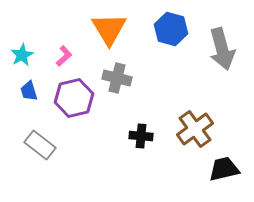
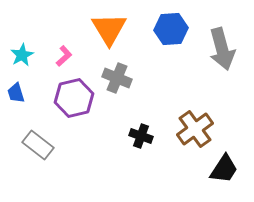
blue hexagon: rotated 20 degrees counterclockwise
gray cross: rotated 8 degrees clockwise
blue trapezoid: moved 13 px left, 2 px down
black cross: rotated 15 degrees clockwise
gray rectangle: moved 2 px left
black trapezoid: rotated 136 degrees clockwise
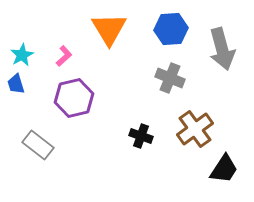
gray cross: moved 53 px right
blue trapezoid: moved 9 px up
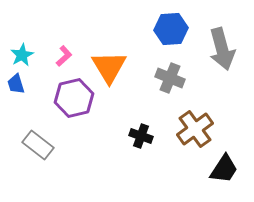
orange triangle: moved 38 px down
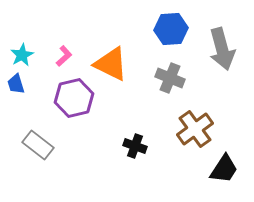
orange triangle: moved 2 px right, 3 px up; rotated 33 degrees counterclockwise
black cross: moved 6 px left, 10 px down
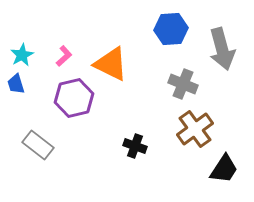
gray cross: moved 13 px right, 6 px down
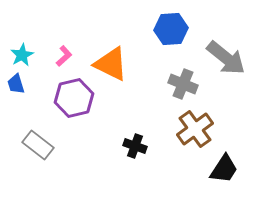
gray arrow: moved 4 px right, 9 px down; rotated 36 degrees counterclockwise
